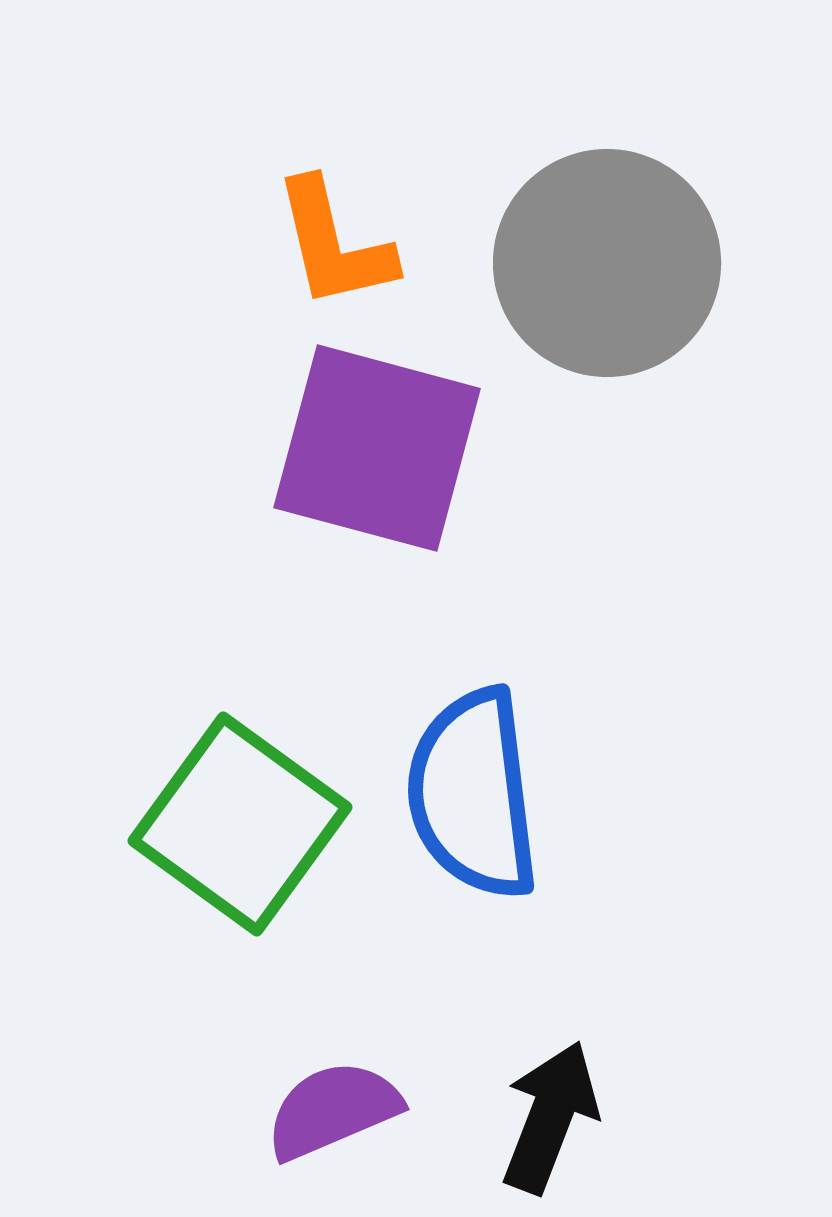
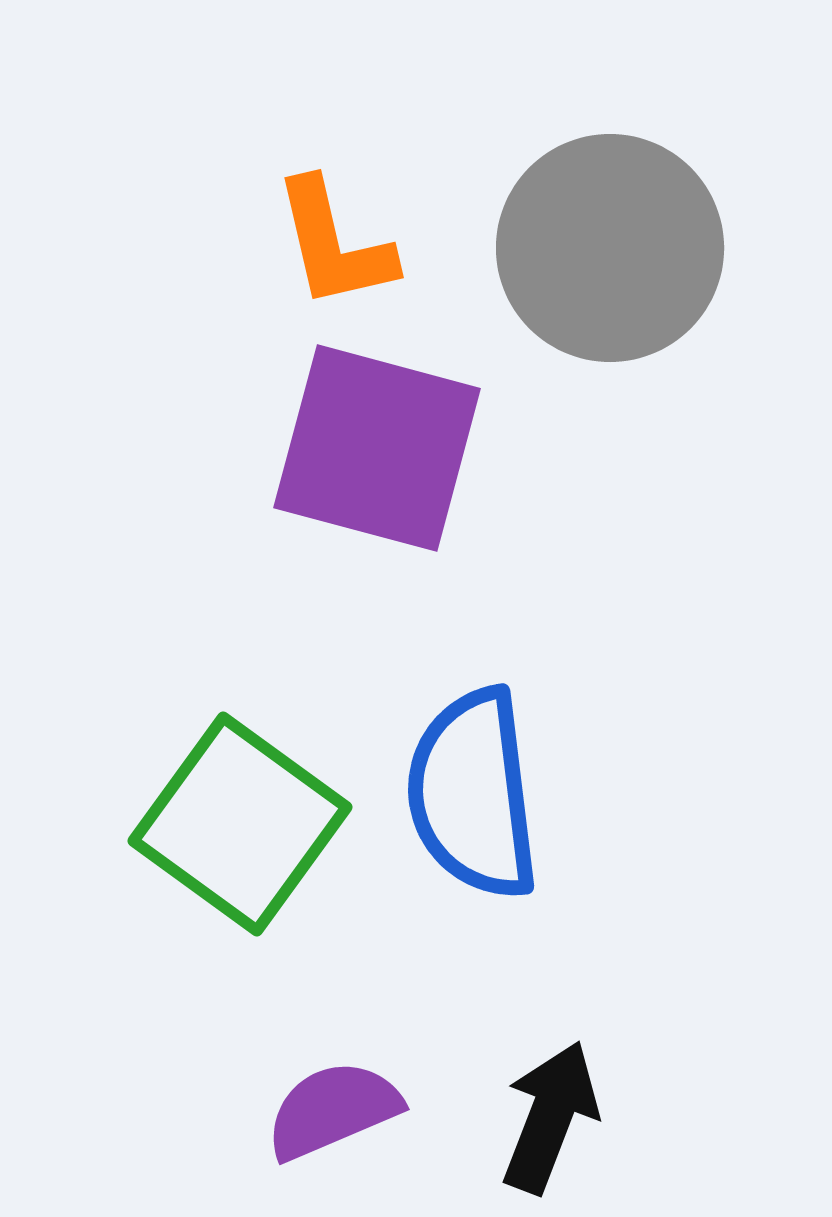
gray circle: moved 3 px right, 15 px up
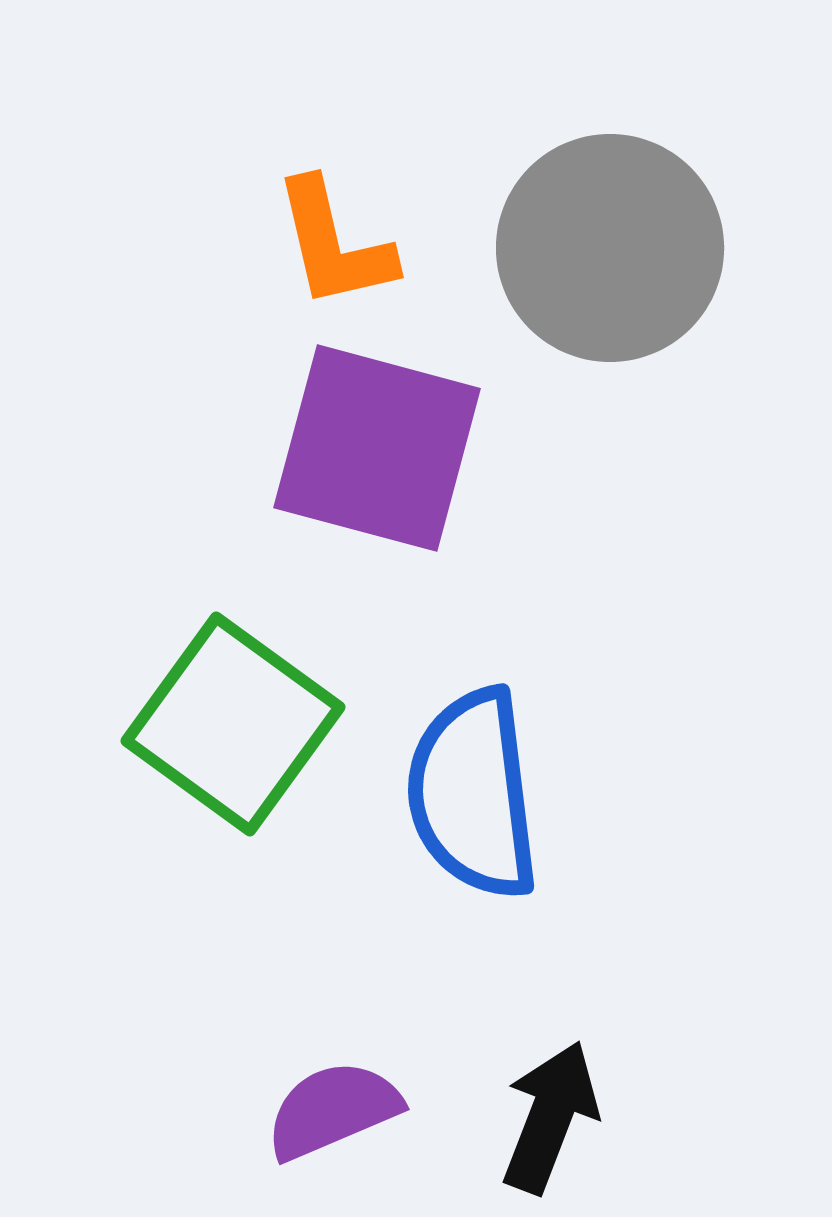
green square: moved 7 px left, 100 px up
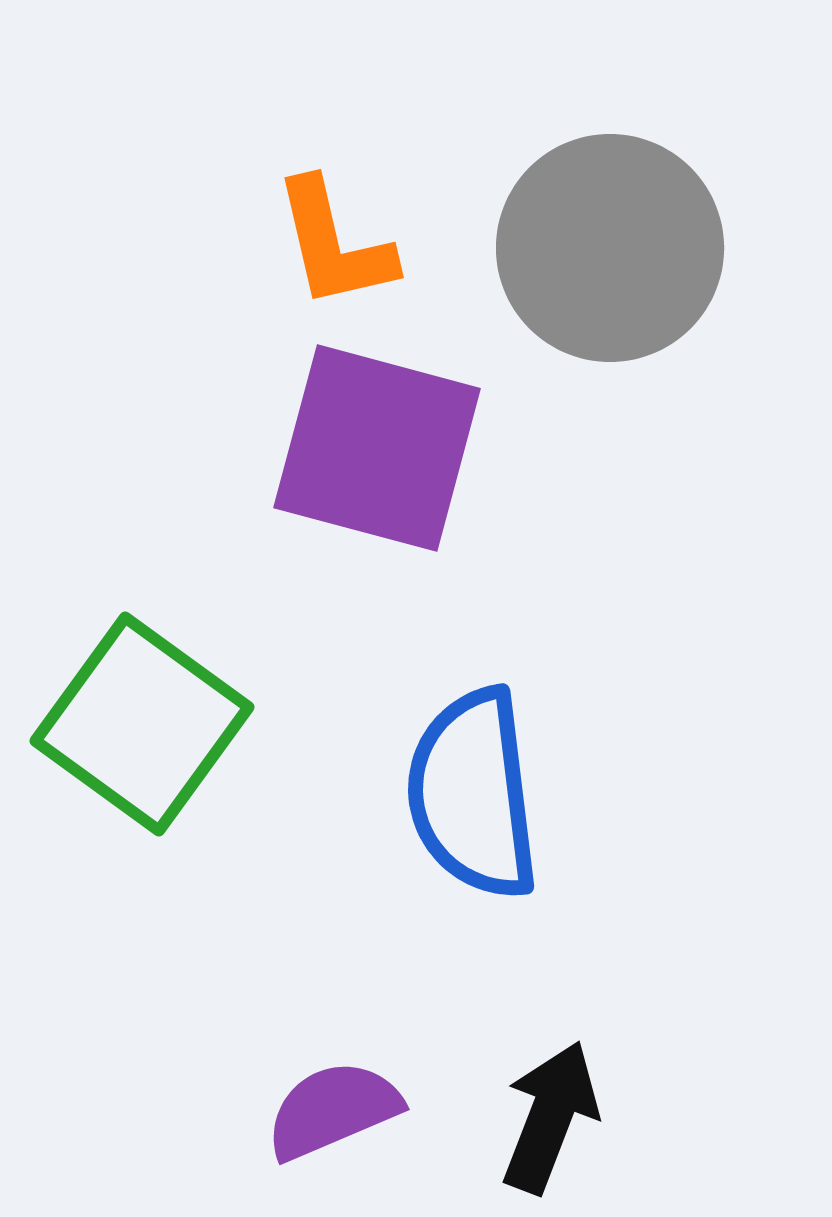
green square: moved 91 px left
